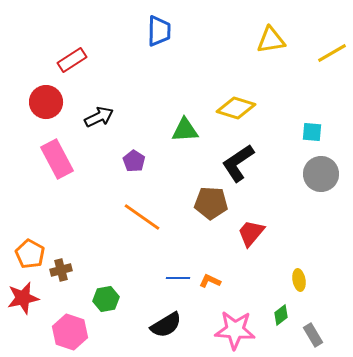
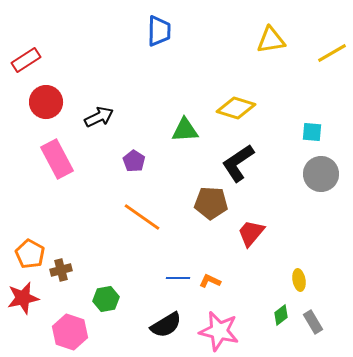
red rectangle: moved 46 px left
pink star: moved 16 px left, 1 px down; rotated 9 degrees clockwise
gray rectangle: moved 13 px up
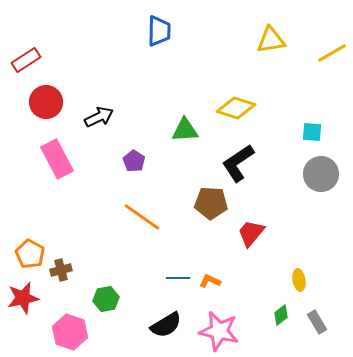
gray rectangle: moved 4 px right
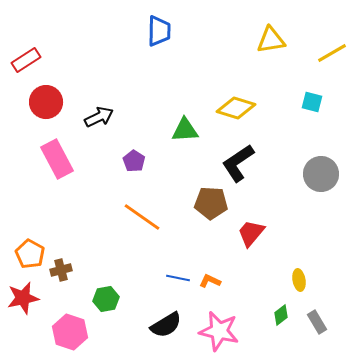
cyan square: moved 30 px up; rotated 10 degrees clockwise
blue line: rotated 10 degrees clockwise
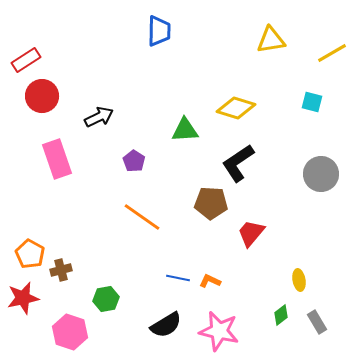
red circle: moved 4 px left, 6 px up
pink rectangle: rotated 9 degrees clockwise
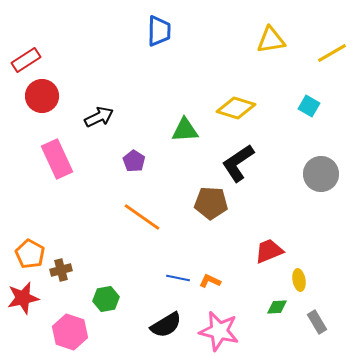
cyan square: moved 3 px left, 4 px down; rotated 15 degrees clockwise
pink rectangle: rotated 6 degrees counterclockwise
red trapezoid: moved 18 px right, 18 px down; rotated 28 degrees clockwise
green diamond: moved 4 px left, 8 px up; rotated 35 degrees clockwise
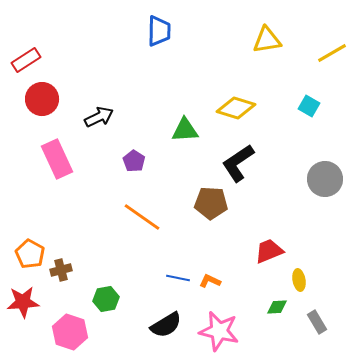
yellow triangle: moved 4 px left
red circle: moved 3 px down
gray circle: moved 4 px right, 5 px down
red star: moved 4 px down; rotated 8 degrees clockwise
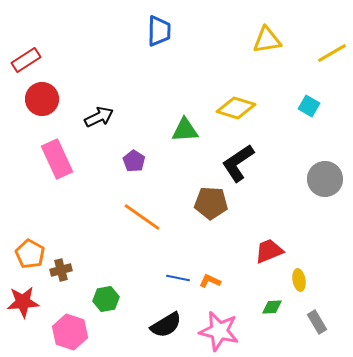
green diamond: moved 5 px left
